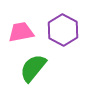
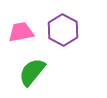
green semicircle: moved 1 px left, 4 px down
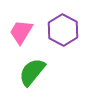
pink trapezoid: rotated 48 degrees counterclockwise
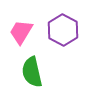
green semicircle: rotated 52 degrees counterclockwise
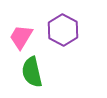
pink trapezoid: moved 5 px down
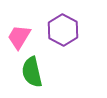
pink trapezoid: moved 2 px left
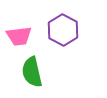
pink trapezoid: moved 1 px up; rotated 128 degrees counterclockwise
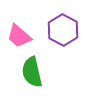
pink trapezoid: rotated 48 degrees clockwise
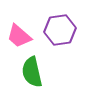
purple hexagon: moved 3 px left; rotated 24 degrees clockwise
